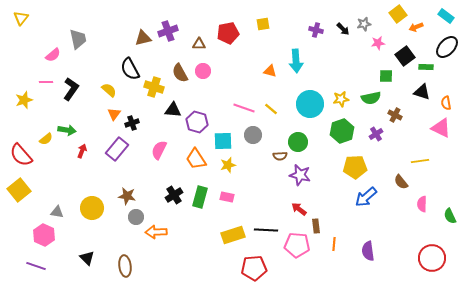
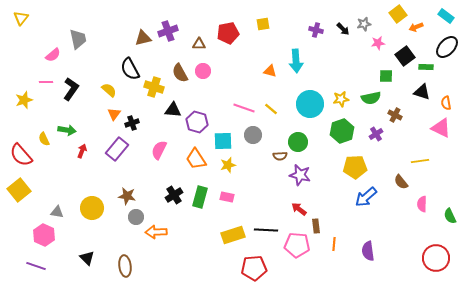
yellow semicircle at (46, 139): moved 2 px left; rotated 104 degrees clockwise
red circle at (432, 258): moved 4 px right
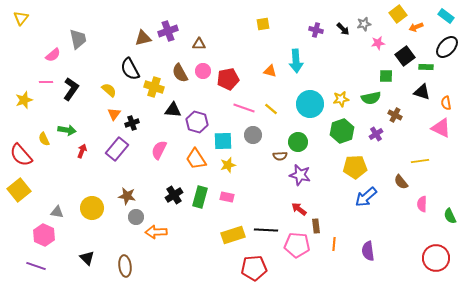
red pentagon at (228, 33): moved 46 px down
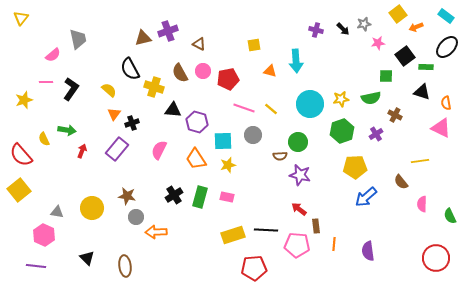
yellow square at (263, 24): moved 9 px left, 21 px down
brown triangle at (199, 44): rotated 24 degrees clockwise
purple line at (36, 266): rotated 12 degrees counterclockwise
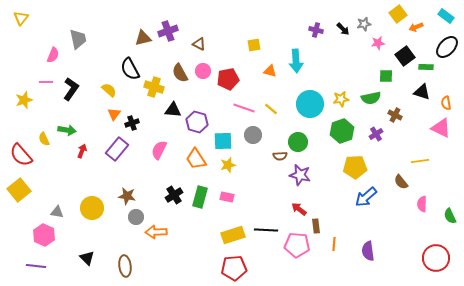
pink semicircle at (53, 55): rotated 28 degrees counterclockwise
red pentagon at (254, 268): moved 20 px left
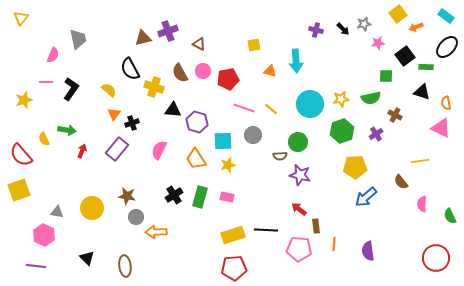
yellow square at (19, 190): rotated 20 degrees clockwise
pink pentagon at (297, 245): moved 2 px right, 4 px down
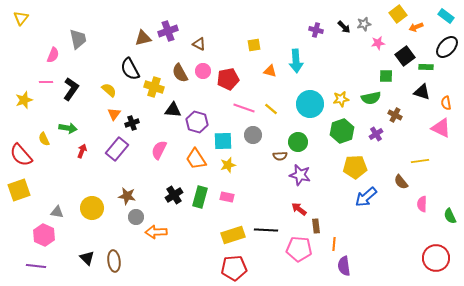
black arrow at (343, 29): moved 1 px right, 2 px up
green arrow at (67, 130): moved 1 px right, 2 px up
purple semicircle at (368, 251): moved 24 px left, 15 px down
brown ellipse at (125, 266): moved 11 px left, 5 px up
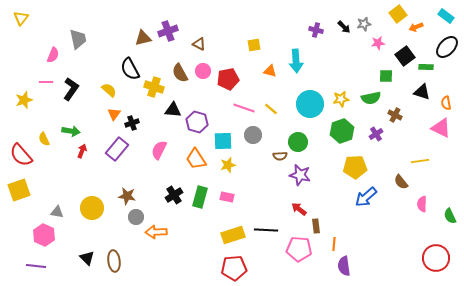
green arrow at (68, 128): moved 3 px right, 3 px down
